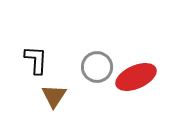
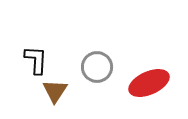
red ellipse: moved 13 px right, 6 px down
brown triangle: moved 1 px right, 5 px up
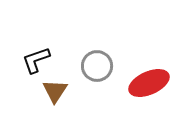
black L-shape: rotated 112 degrees counterclockwise
gray circle: moved 1 px up
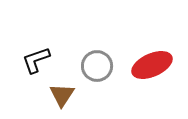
red ellipse: moved 3 px right, 18 px up
brown triangle: moved 7 px right, 4 px down
